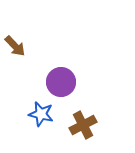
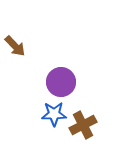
blue star: moved 13 px right; rotated 15 degrees counterclockwise
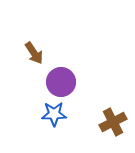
brown arrow: moved 19 px right, 7 px down; rotated 10 degrees clockwise
brown cross: moved 30 px right, 3 px up
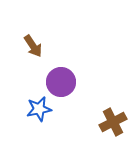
brown arrow: moved 1 px left, 7 px up
blue star: moved 15 px left, 5 px up; rotated 10 degrees counterclockwise
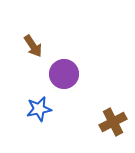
purple circle: moved 3 px right, 8 px up
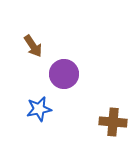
brown cross: rotated 32 degrees clockwise
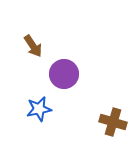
brown cross: rotated 12 degrees clockwise
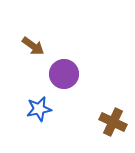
brown arrow: rotated 20 degrees counterclockwise
brown cross: rotated 8 degrees clockwise
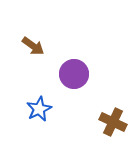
purple circle: moved 10 px right
blue star: rotated 15 degrees counterclockwise
